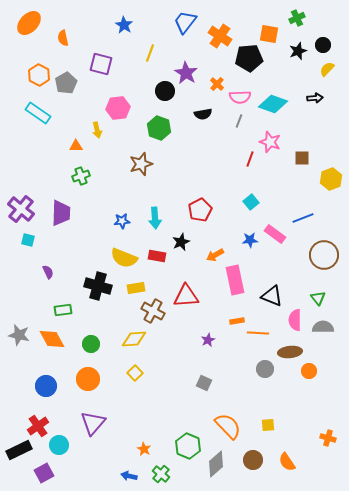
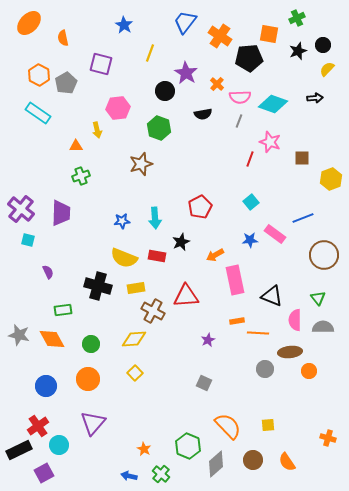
red pentagon at (200, 210): moved 3 px up
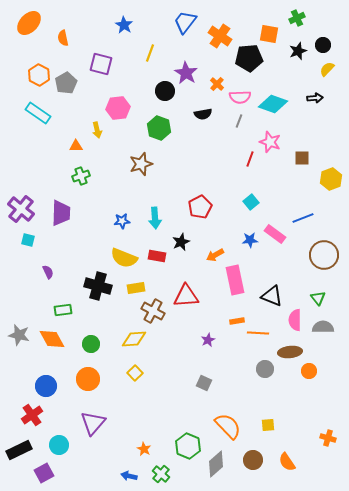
red cross at (38, 426): moved 6 px left, 11 px up
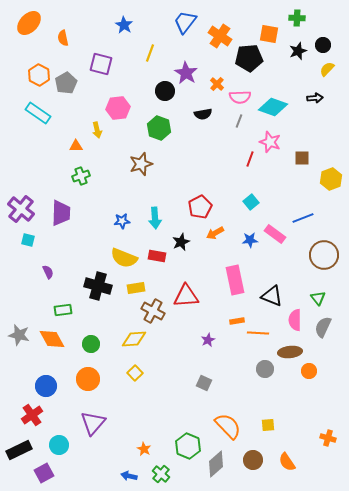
green cross at (297, 18): rotated 28 degrees clockwise
cyan diamond at (273, 104): moved 3 px down
orange arrow at (215, 255): moved 22 px up
gray semicircle at (323, 327): rotated 65 degrees counterclockwise
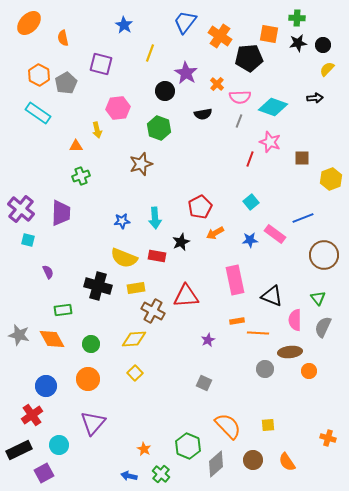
black star at (298, 51): moved 8 px up; rotated 12 degrees clockwise
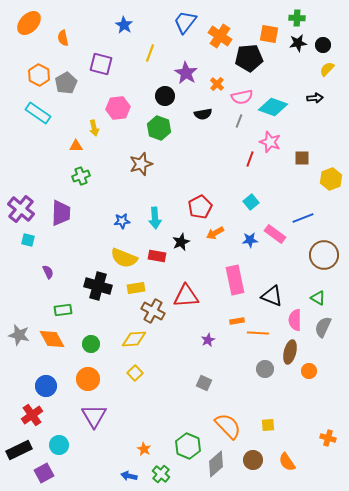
black circle at (165, 91): moved 5 px down
pink semicircle at (240, 97): moved 2 px right; rotated 10 degrees counterclockwise
yellow arrow at (97, 130): moved 3 px left, 2 px up
green triangle at (318, 298): rotated 21 degrees counterclockwise
brown ellipse at (290, 352): rotated 70 degrees counterclockwise
purple triangle at (93, 423): moved 1 px right, 7 px up; rotated 12 degrees counterclockwise
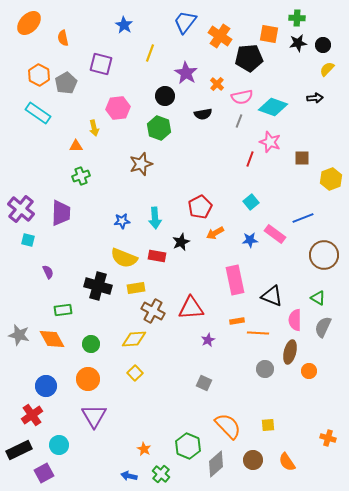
red triangle at (186, 296): moved 5 px right, 12 px down
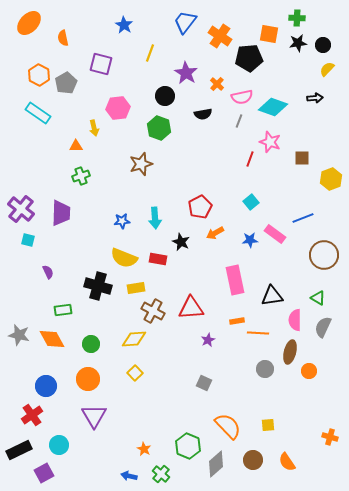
black star at (181, 242): rotated 24 degrees counterclockwise
red rectangle at (157, 256): moved 1 px right, 3 px down
black triangle at (272, 296): rotated 30 degrees counterclockwise
orange cross at (328, 438): moved 2 px right, 1 px up
